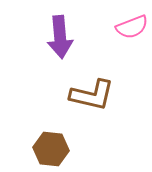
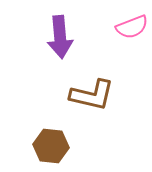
brown hexagon: moved 3 px up
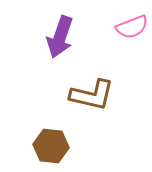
purple arrow: rotated 24 degrees clockwise
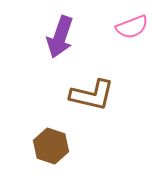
brown hexagon: rotated 12 degrees clockwise
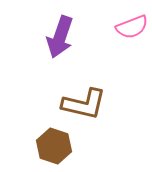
brown L-shape: moved 8 px left, 9 px down
brown hexagon: moved 3 px right
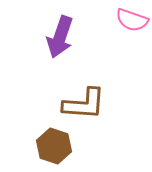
pink semicircle: moved 7 px up; rotated 40 degrees clockwise
brown L-shape: rotated 9 degrees counterclockwise
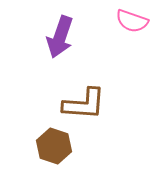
pink semicircle: moved 1 px down
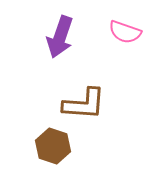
pink semicircle: moved 7 px left, 11 px down
brown hexagon: moved 1 px left
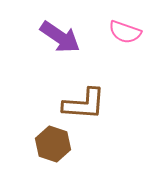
purple arrow: rotated 75 degrees counterclockwise
brown hexagon: moved 2 px up
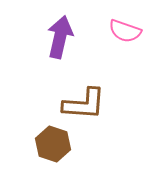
pink semicircle: moved 1 px up
purple arrow: rotated 111 degrees counterclockwise
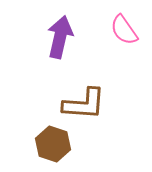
pink semicircle: moved 1 px left, 1 px up; rotated 36 degrees clockwise
